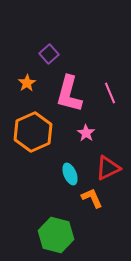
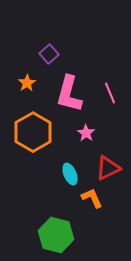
orange hexagon: rotated 6 degrees counterclockwise
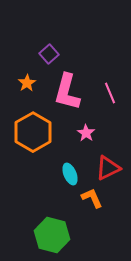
pink L-shape: moved 2 px left, 2 px up
green hexagon: moved 4 px left
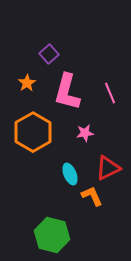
pink star: moved 1 px left; rotated 30 degrees clockwise
orange L-shape: moved 2 px up
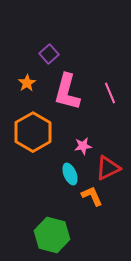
pink star: moved 2 px left, 13 px down
